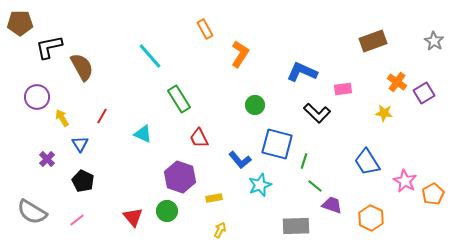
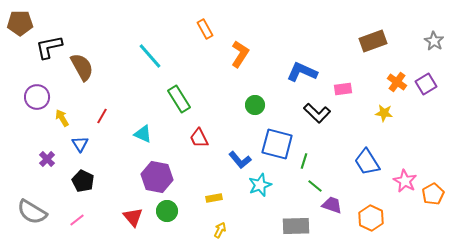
purple square at (424, 93): moved 2 px right, 9 px up
purple hexagon at (180, 177): moved 23 px left; rotated 8 degrees counterclockwise
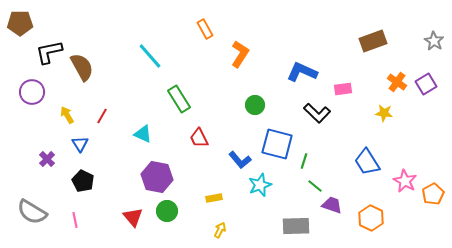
black L-shape at (49, 47): moved 5 px down
purple circle at (37, 97): moved 5 px left, 5 px up
yellow arrow at (62, 118): moved 5 px right, 3 px up
pink line at (77, 220): moved 2 px left; rotated 63 degrees counterclockwise
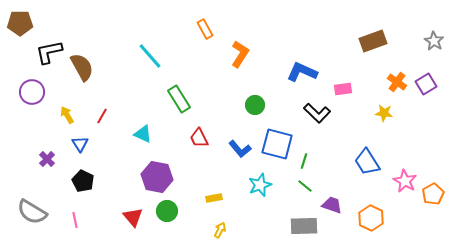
blue L-shape at (240, 160): moved 11 px up
green line at (315, 186): moved 10 px left
gray rectangle at (296, 226): moved 8 px right
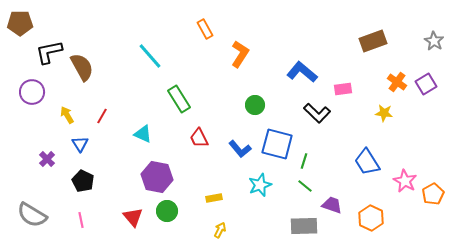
blue L-shape at (302, 72): rotated 16 degrees clockwise
gray semicircle at (32, 212): moved 3 px down
pink line at (75, 220): moved 6 px right
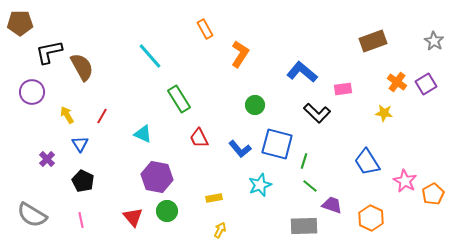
green line at (305, 186): moved 5 px right
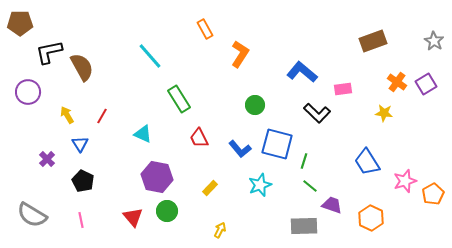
purple circle at (32, 92): moved 4 px left
pink star at (405, 181): rotated 25 degrees clockwise
yellow rectangle at (214, 198): moved 4 px left, 10 px up; rotated 35 degrees counterclockwise
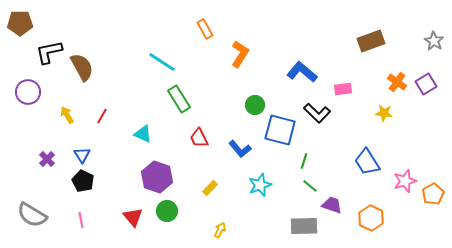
brown rectangle at (373, 41): moved 2 px left
cyan line at (150, 56): moved 12 px right, 6 px down; rotated 16 degrees counterclockwise
blue triangle at (80, 144): moved 2 px right, 11 px down
blue square at (277, 144): moved 3 px right, 14 px up
purple hexagon at (157, 177): rotated 8 degrees clockwise
